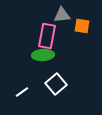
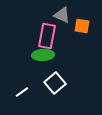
gray triangle: rotated 30 degrees clockwise
white square: moved 1 px left, 1 px up
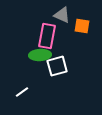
green ellipse: moved 3 px left
white square: moved 2 px right, 17 px up; rotated 25 degrees clockwise
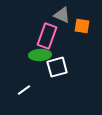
pink rectangle: rotated 10 degrees clockwise
white square: moved 1 px down
white line: moved 2 px right, 2 px up
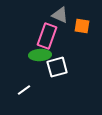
gray triangle: moved 2 px left
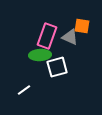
gray triangle: moved 10 px right, 22 px down
